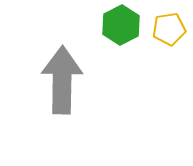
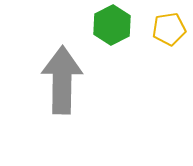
green hexagon: moved 9 px left
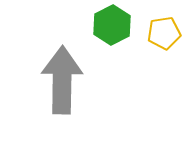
yellow pentagon: moved 5 px left, 4 px down
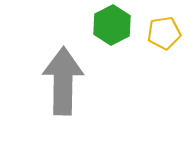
gray arrow: moved 1 px right, 1 px down
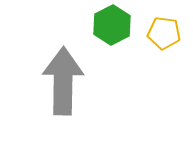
yellow pentagon: rotated 16 degrees clockwise
